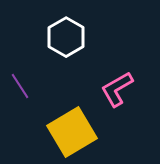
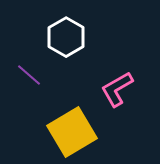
purple line: moved 9 px right, 11 px up; rotated 16 degrees counterclockwise
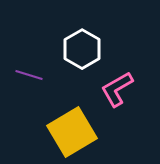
white hexagon: moved 16 px right, 12 px down
purple line: rotated 24 degrees counterclockwise
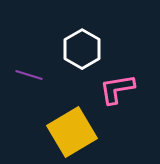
pink L-shape: rotated 21 degrees clockwise
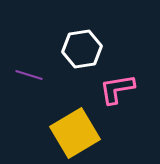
white hexagon: rotated 21 degrees clockwise
yellow square: moved 3 px right, 1 px down
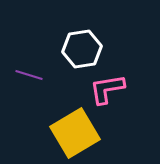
pink L-shape: moved 10 px left
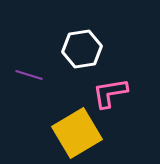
pink L-shape: moved 3 px right, 4 px down
yellow square: moved 2 px right
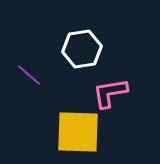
purple line: rotated 24 degrees clockwise
yellow square: moved 1 px right, 1 px up; rotated 33 degrees clockwise
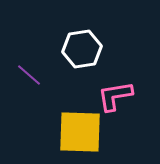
pink L-shape: moved 5 px right, 3 px down
yellow square: moved 2 px right
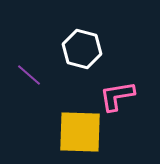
white hexagon: rotated 24 degrees clockwise
pink L-shape: moved 2 px right
